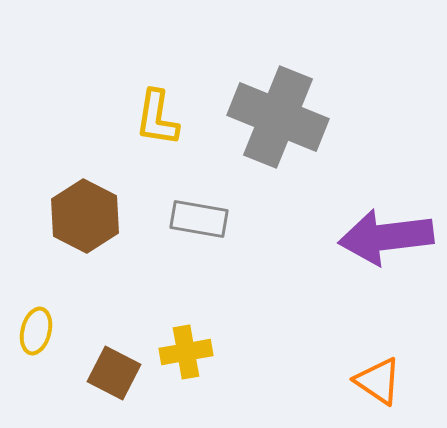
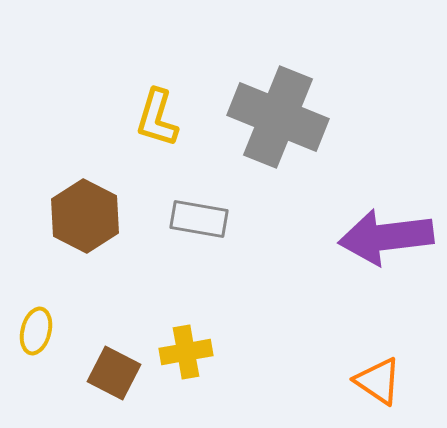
yellow L-shape: rotated 8 degrees clockwise
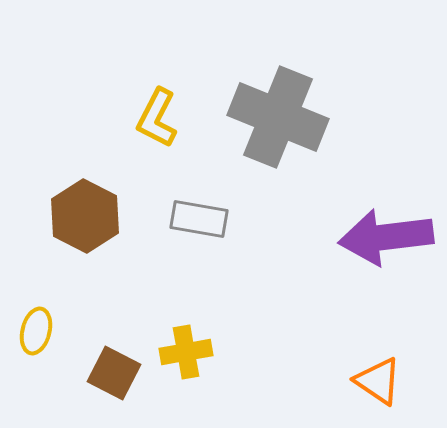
yellow L-shape: rotated 10 degrees clockwise
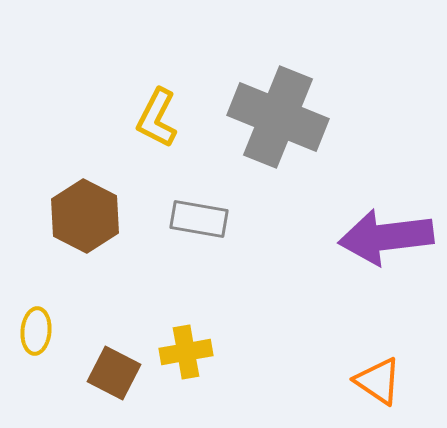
yellow ellipse: rotated 9 degrees counterclockwise
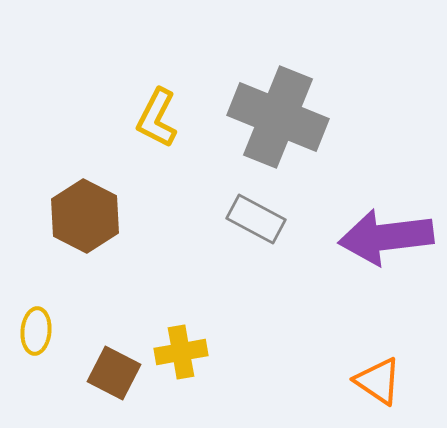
gray rectangle: moved 57 px right; rotated 18 degrees clockwise
yellow cross: moved 5 px left
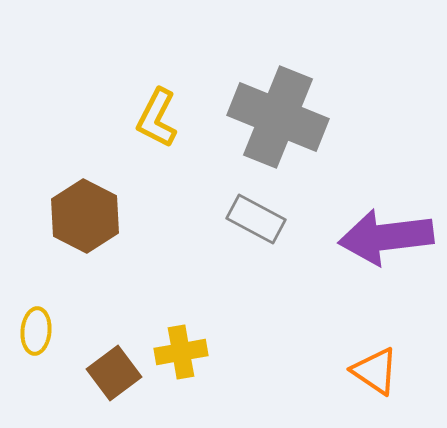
brown square: rotated 26 degrees clockwise
orange triangle: moved 3 px left, 10 px up
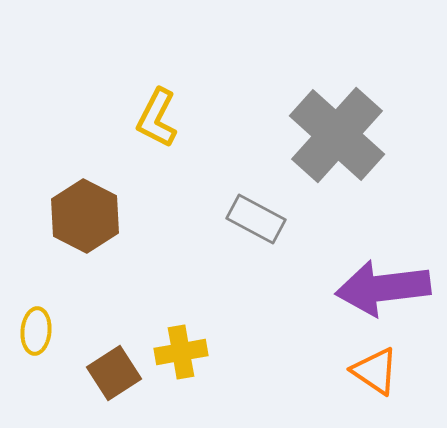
gray cross: moved 59 px right, 18 px down; rotated 20 degrees clockwise
purple arrow: moved 3 px left, 51 px down
brown square: rotated 4 degrees clockwise
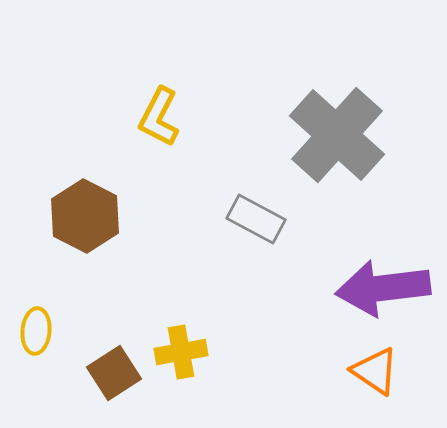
yellow L-shape: moved 2 px right, 1 px up
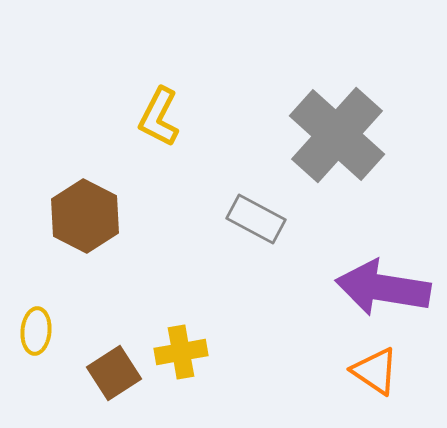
purple arrow: rotated 16 degrees clockwise
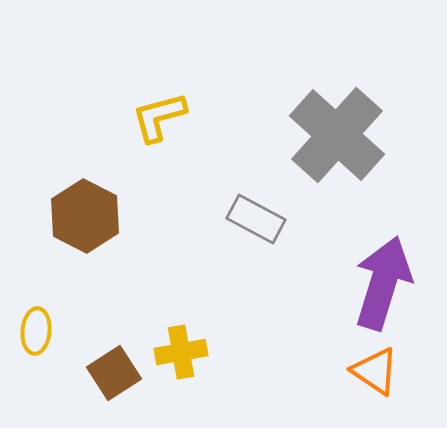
yellow L-shape: rotated 48 degrees clockwise
purple arrow: moved 5 px up; rotated 98 degrees clockwise
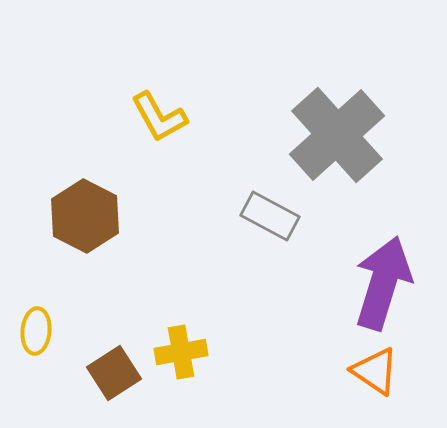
yellow L-shape: rotated 104 degrees counterclockwise
gray cross: rotated 6 degrees clockwise
gray rectangle: moved 14 px right, 3 px up
